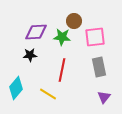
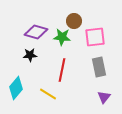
purple diamond: rotated 20 degrees clockwise
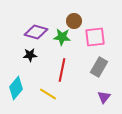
gray rectangle: rotated 42 degrees clockwise
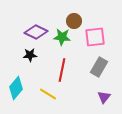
purple diamond: rotated 10 degrees clockwise
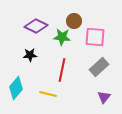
purple diamond: moved 6 px up
pink square: rotated 10 degrees clockwise
gray rectangle: rotated 18 degrees clockwise
yellow line: rotated 18 degrees counterclockwise
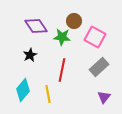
purple diamond: rotated 30 degrees clockwise
pink square: rotated 25 degrees clockwise
black star: rotated 24 degrees counterclockwise
cyan diamond: moved 7 px right, 2 px down
yellow line: rotated 66 degrees clockwise
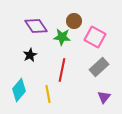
cyan diamond: moved 4 px left
